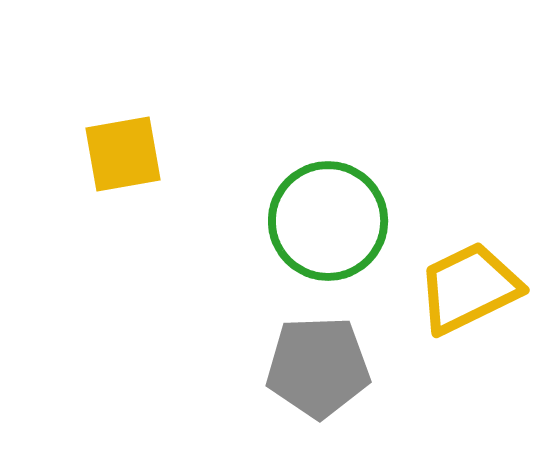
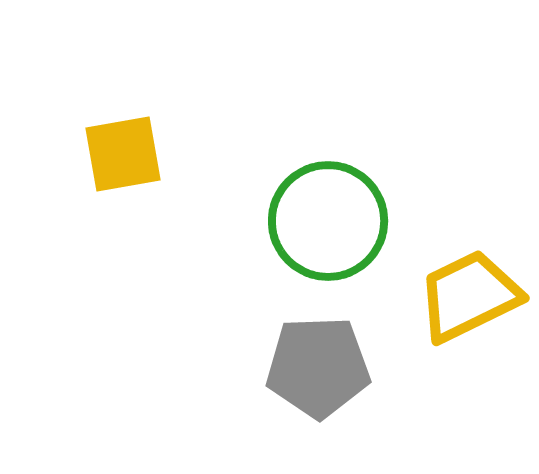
yellow trapezoid: moved 8 px down
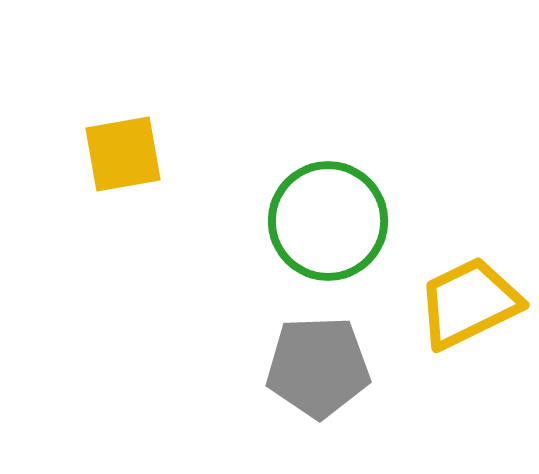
yellow trapezoid: moved 7 px down
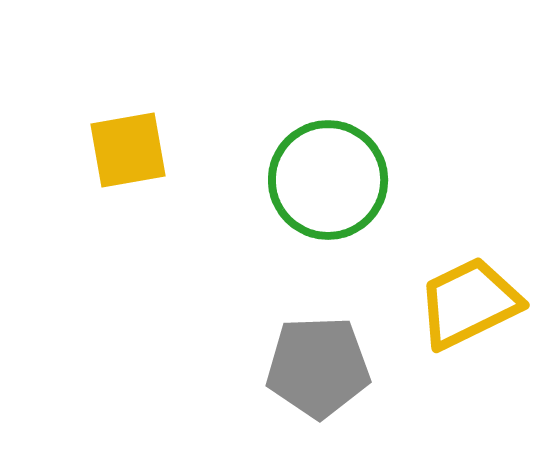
yellow square: moved 5 px right, 4 px up
green circle: moved 41 px up
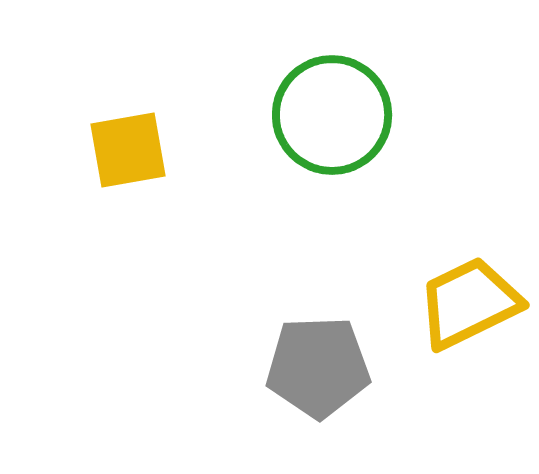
green circle: moved 4 px right, 65 px up
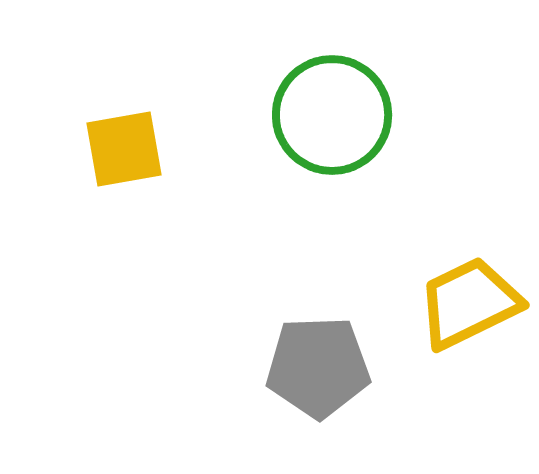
yellow square: moved 4 px left, 1 px up
